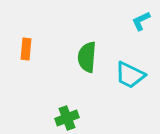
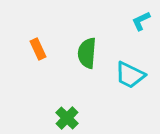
orange rectangle: moved 12 px right; rotated 30 degrees counterclockwise
green semicircle: moved 4 px up
green cross: rotated 25 degrees counterclockwise
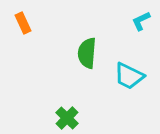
orange rectangle: moved 15 px left, 26 px up
cyan trapezoid: moved 1 px left, 1 px down
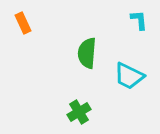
cyan L-shape: moved 2 px left, 1 px up; rotated 110 degrees clockwise
green cross: moved 12 px right, 6 px up; rotated 15 degrees clockwise
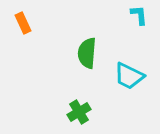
cyan L-shape: moved 5 px up
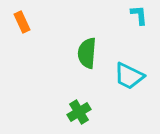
orange rectangle: moved 1 px left, 1 px up
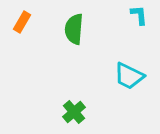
orange rectangle: rotated 55 degrees clockwise
green semicircle: moved 13 px left, 24 px up
green cross: moved 5 px left; rotated 10 degrees counterclockwise
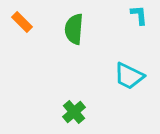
orange rectangle: rotated 75 degrees counterclockwise
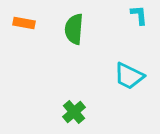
orange rectangle: moved 2 px right, 1 px down; rotated 35 degrees counterclockwise
